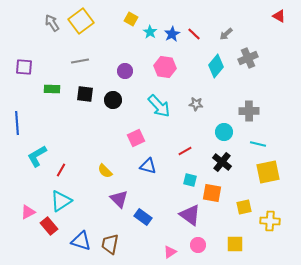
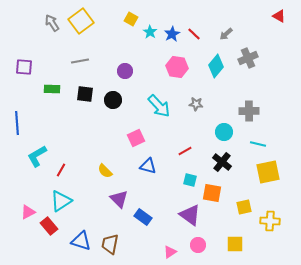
pink hexagon at (165, 67): moved 12 px right
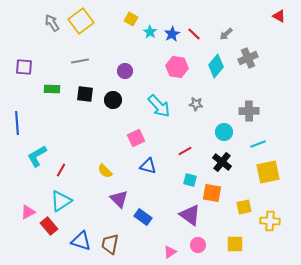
cyan line at (258, 144): rotated 35 degrees counterclockwise
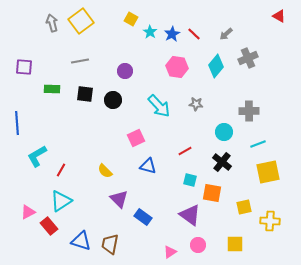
gray arrow at (52, 23): rotated 18 degrees clockwise
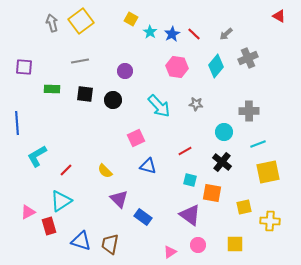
red line at (61, 170): moved 5 px right; rotated 16 degrees clockwise
red rectangle at (49, 226): rotated 24 degrees clockwise
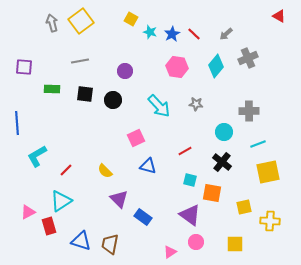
cyan star at (150, 32): rotated 16 degrees counterclockwise
pink circle at (198, 245): moved 2 px left, 3 px up
